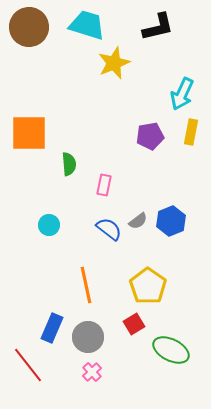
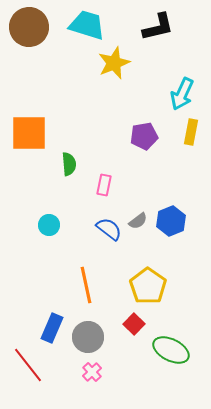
purple pentagon: moved 6 px left
red square: rotated 15 degrees counterclockwise
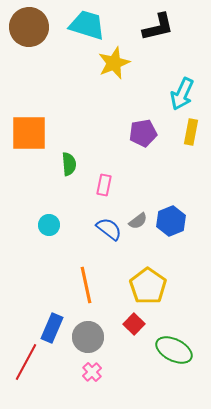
purple pentagon: moved 1 px left, 3 px up
green ellipse: moved 3 px right
red line: moved 2 px left, 3 px up; rotated 66 degrees clockwise
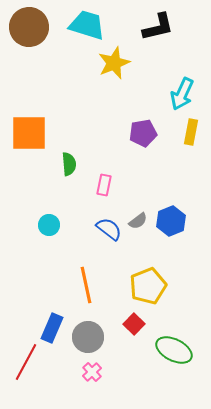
yellow pentagon: rotated 15 degrees clockwise
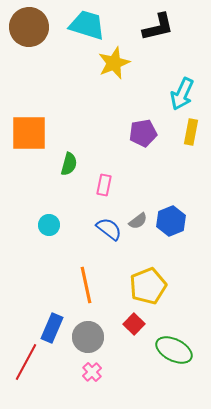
green semicircle: rotated 20 degrees clockwise
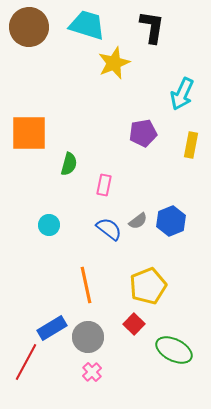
black L-shape: moved 6 px left; rotated 68 degrees counterclockwise
yellow rectangle: moved 13 px down
blue rectangle: rotated 36 degrees clockwise
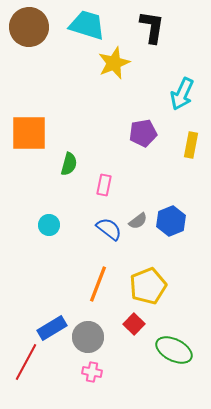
orange line: moved 12 px right, 1 px up; rotated 33 degrees clockwise
pink cross: rotated 36 degrees counterclockwise
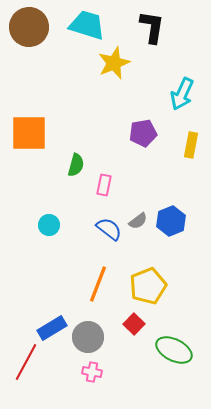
green semicircle: moved 7 px right, 1 px down
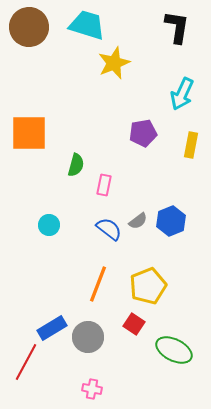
black L-shape: moved 25 px right
red square: rotated 10 degrees counterclockwise
pink cross: moved 17 px down
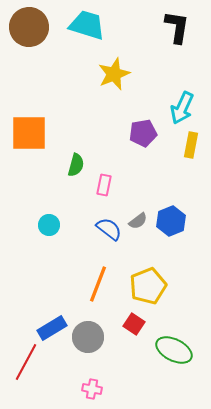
yellow star: moved 11 px down
cyan arrow: moved 14 px down
